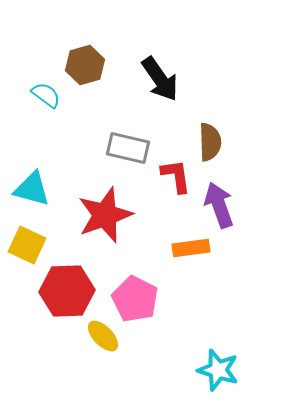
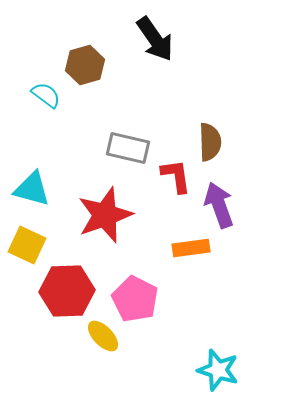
black arrow: moved 5 px left, 40 px up
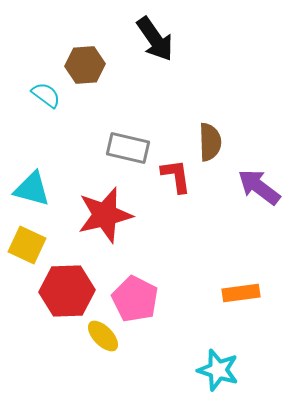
brown hexagon: rotated 12 degrees clockwise
purple arrow: moved 40 px right, 18 px up; rotated 33 degrees counterclockwise
red star: rotated 6 degrees clockwise
orange rectangle: moved 50 px right, 45 px down
